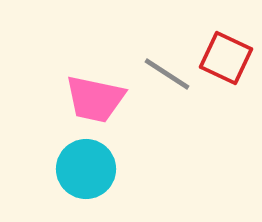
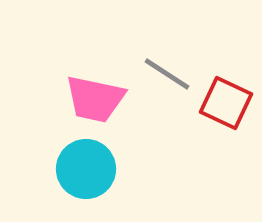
red square: moved 45 px down
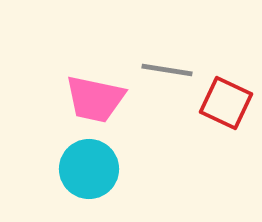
gray line: moved 4 px up; rotated 24 degrees counterclockwise
cyan circle: moved 3 px right
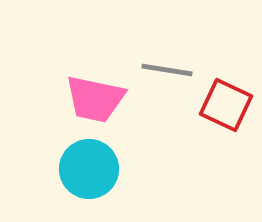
red square: moved 2 px down
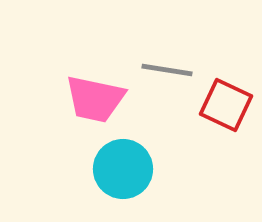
cyan circle: moved 34 px right
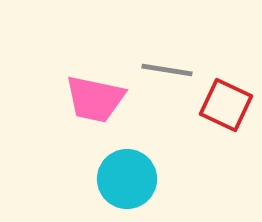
cyan circle: moved 4 px right, 10 px down
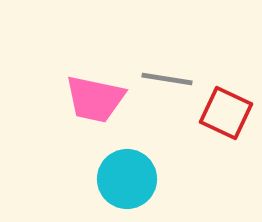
gray line: moved 9 px down
red square: moved 8 px down
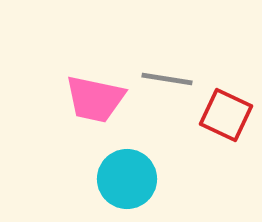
red square: moved 2 px down
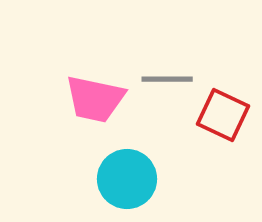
gray line: rotated 9 degrees counterclockwise
red square: moved 3 px left
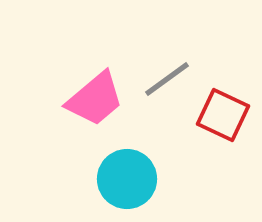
gray line: rotated 36 degrees counterclockwise
pink trapezoid: rotated 52 degrees counterclockwise
